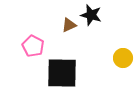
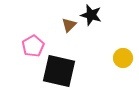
brown triangle: rotated 21 degrees counterclockwise
pink pentagon: rotated 15 degrees clockwise
black square: moved 3 px left, 2 px up; rotated 12 degrees clockwise
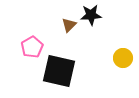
black star: rotated 20 degrees counterclockwise
pink pentagon: moved 1 px left, 1 px down
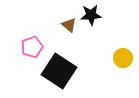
brown triangle: rotated 35 degrees counterclockwise
pink pentagon: rotated 10 degrees clockwise
black square: rotated 20 degrees clockwise
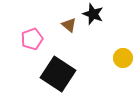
black star: moved 2 px right, 1 px up; rotated 25 degrees clockwise
pink pentagon: moved 8 px up
black square: moved 1 px left, 3 px down
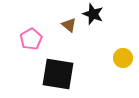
pink pentagon: moved 1 px left; rotated 10 degrees counterclockwise
black square: rotated 24 degrees counterclockwise
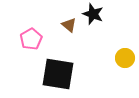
yellow circle: moved 2 px right
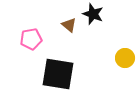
pink pentagon: rotated 20 degrees clockwise
